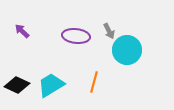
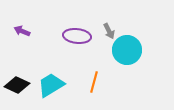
purple arrow: rotated 21 degrees counterclockwise
purple ellipse: moved 1 px right
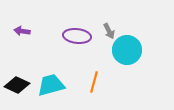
purple arrow: rotated 14 degrees counterclockwise
cyan trapezoid: rotated 16 degrees clockwise
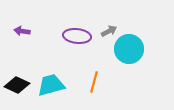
gray arrow: rotated 91 degrees counterclockwise
cyan circle: moved 2 px right, 1 px up
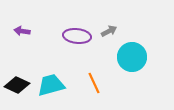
cyan circle: moved 3 px right, 8 px down
orange line: moved 1 px down; rotated 40 degrees counterclockwise
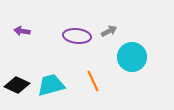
orange line: moved 1 px left, 2 px up
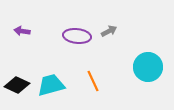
cyan circle: moved 16 px right, 10 px down
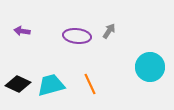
gray arrow: rotated 28 degrees counterclockwise
cyan circle: moved 2 px right
orange line: moved 3 px left, 3 px down
black diamond: moved 1 px right, 1 px up
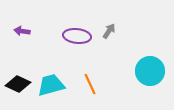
cyan circle: moved 4 px down
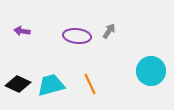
cyan circle: moved 1 px right
